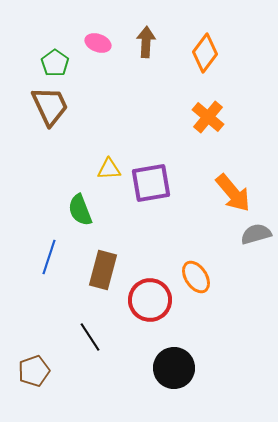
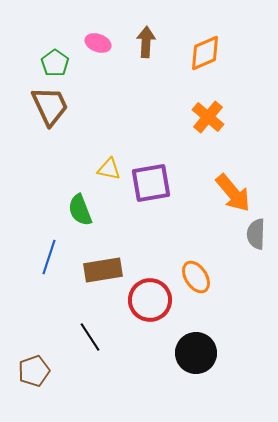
orange diamond: rotated 30 degrees clockwise
yellow triangle: rotated 15 degrees clockwise
gray semicircle: rotated 72 degrees counterclockwise
brown rectangle: rotated 66 degrees clockwise
black circle: moved 22 px right, 15 px up
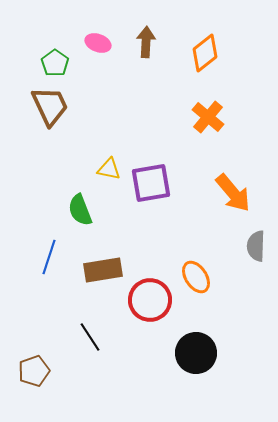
orange diamond: rotated 15 degrees counterclockwise
gray semicircle: moved 12 px down
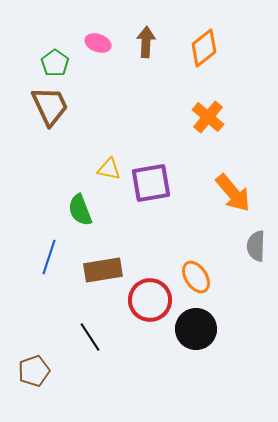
orange diamond: moved 1 px left, 5 px up
black circle: moved 24 px up
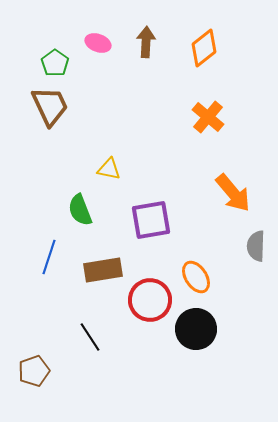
purple square: moved 37 px down
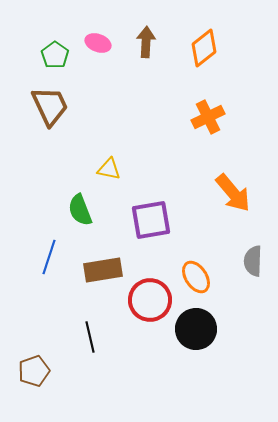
green pentagon: moved 8 px up
orange cross: rotated 24 degrees clockwise
gray semicircle: moved 3 px left, 15 px down
black line: rotated 20 degrees clockwise
